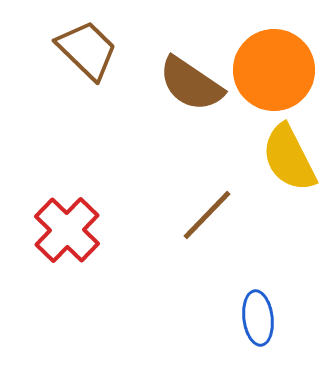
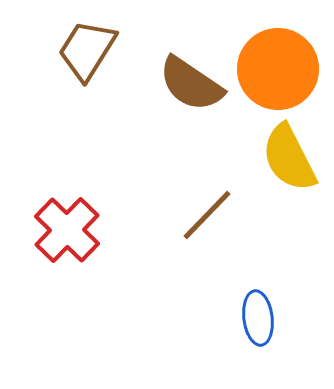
brown trapezoid: rotated 102 degrees counterclockwise
orange circle: moved 4 px right, 1 px up
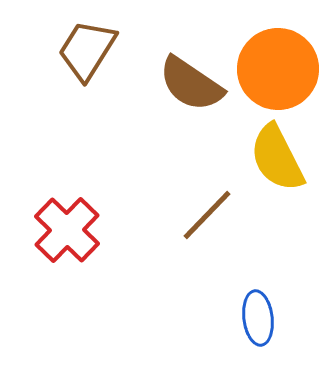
yellow semicircle: moved 12 px left
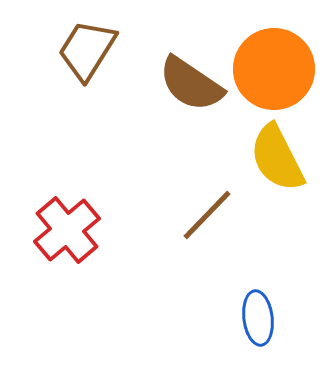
orange circle: moved 4 px left
red cross: rotated 6 degrees clockwise
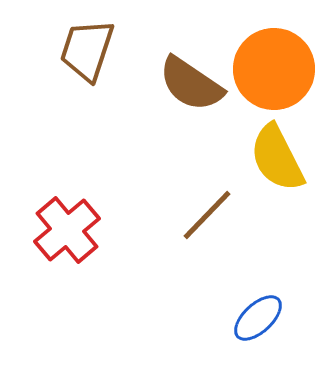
brown trapezoid: rotated 14 degrees counterclockwise
blue ellipse: rotated 54 degrees clockwise
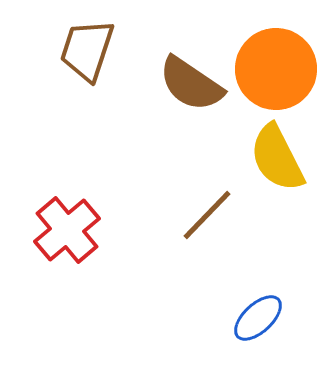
orange circle: moved 2 px right
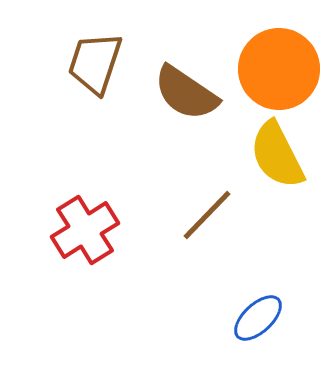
brown trapezoid: moved 8 px right, 13 px down
orange circle: moved 3 px right
brown semicircle: moved 5 px left, 9 px down
yellow semicircle: moved 3 px up
red cross: moved 18 px right; rotated 8 degrees clockwise
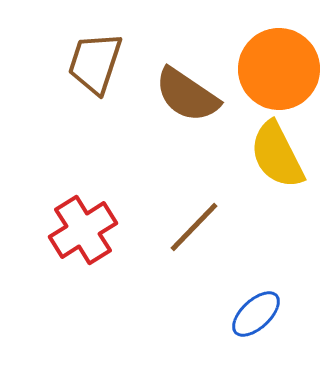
brown semicircle: moved 1 px right, 2 px down
brown line: moved 13 px left, 12 px down
red cross: moved 2 px left
blue ellipse: moved 2 px left, 4 px up
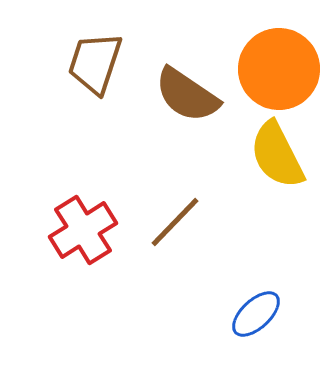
brown line: moved 19 px left, 5 px up
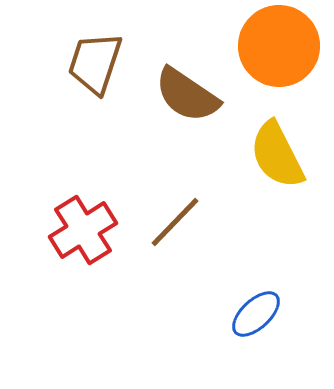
orange circle: moved 23 px up
